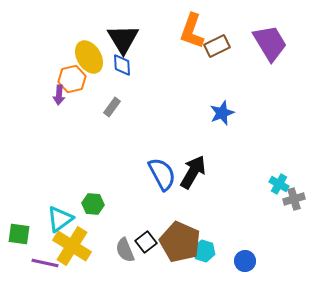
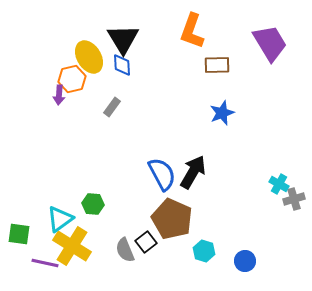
brown rectangle: moved 19 px down; rotated 25 degrees clockwise
brown pentagon: moved 8 px left, 23 px up
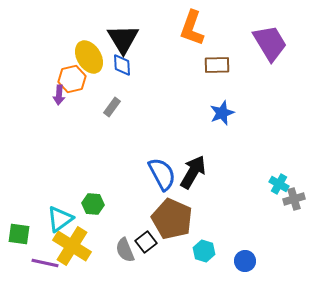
orange L-shape: moved 3 px up
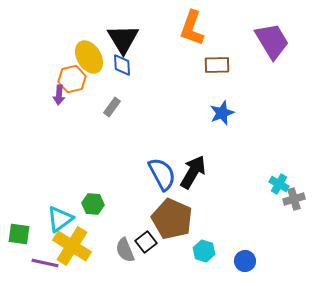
purple trapezoid: moved 2 px right, 2 px up
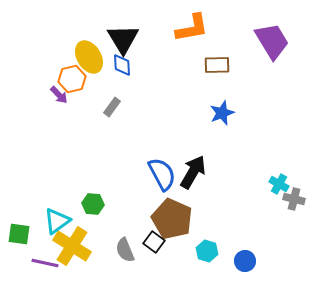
orange L-shape: rotated 120 degrees counterclockwise
purple arrow: rotated 48 degrees counterclockwise
gray cross: rotated 30 degrees clockwise
cyan triangle: moved 3 px left, 2 px down
black square: moved 8 px right; rotated 15 degrees counterclockwise
cyan hexagon: moved 3 px right
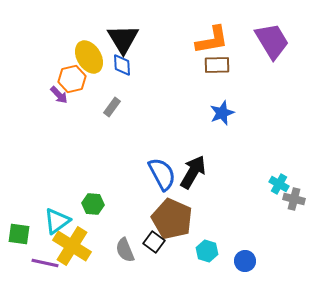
orange L-shape: moved 20 px right, 12 px down
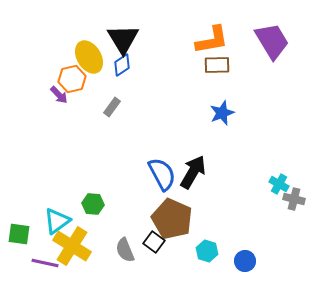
blue diamond: rotated 60 degrees clockwise
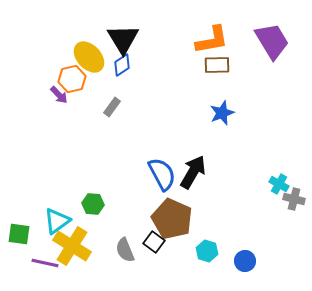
yellow ellipse: rotated 12 degrees counterclockwise
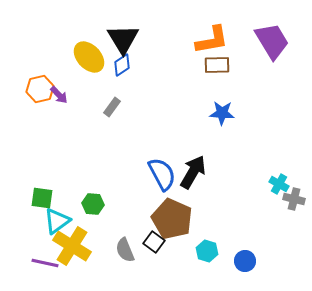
orange hexagon: moved 32 px left, 10 px down
blue star: rotated 25 degrees clockwise
green square: moved 23 px right, 36 px up
